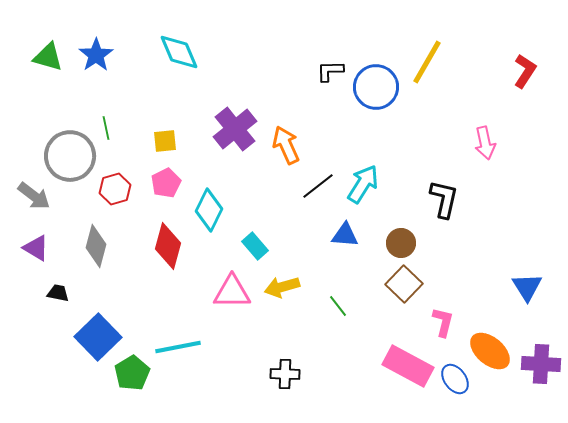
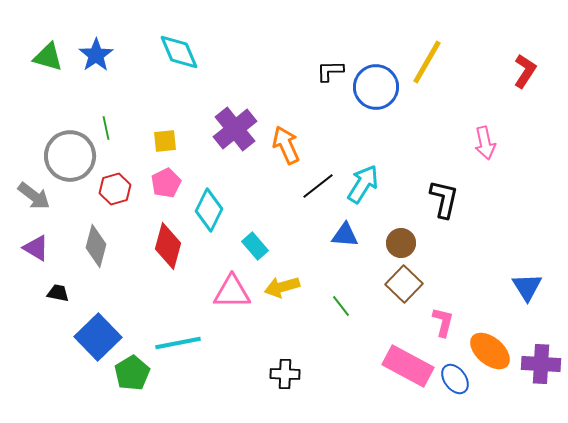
green line at (338, 306): moved 3 px right
cyan line at (178, 347): moved 4 px up
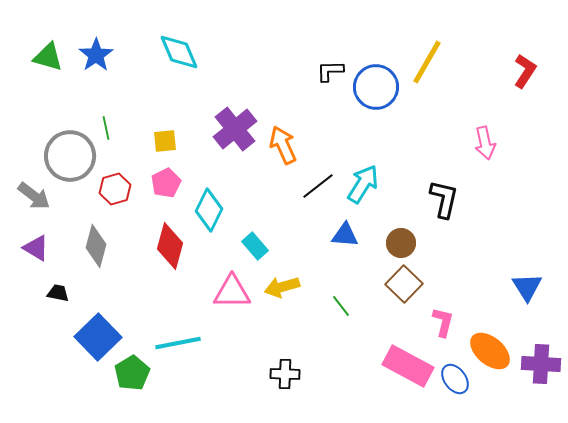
orange arrow at (286, 145): moved 3 px left
red diamond at (168, 246): moved 2 px right
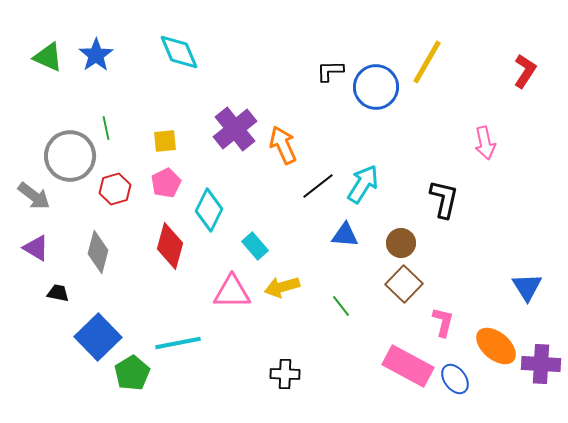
green triangle at (48, 57): rotated 8 degrees clockwise
gray diamond at (96, 246): moved 2 px right, 6 px down
orange ellipse at (490, 351): moved 6 px right, 5 px up
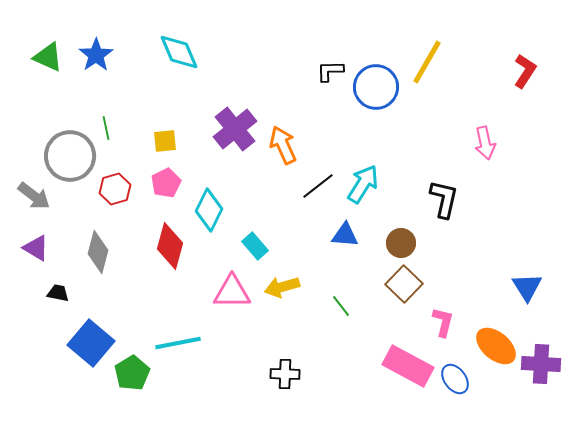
blue square at (98, 337): moved 7 px left, 6 px down; rotated 6 degrees counterclockwise
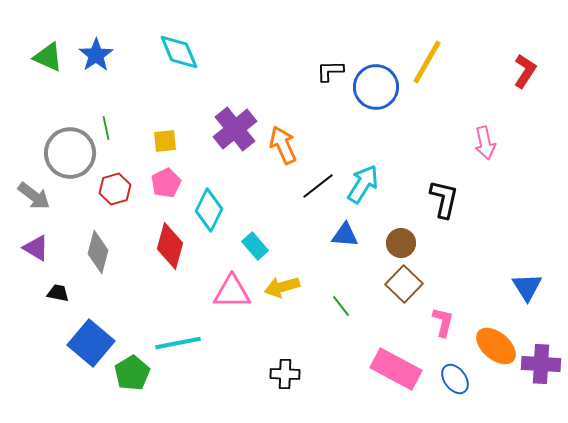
gray circle at (70, 156): moved 3 px up
pink rectangle at (408, 366): moved 12 px left, 3 px down
